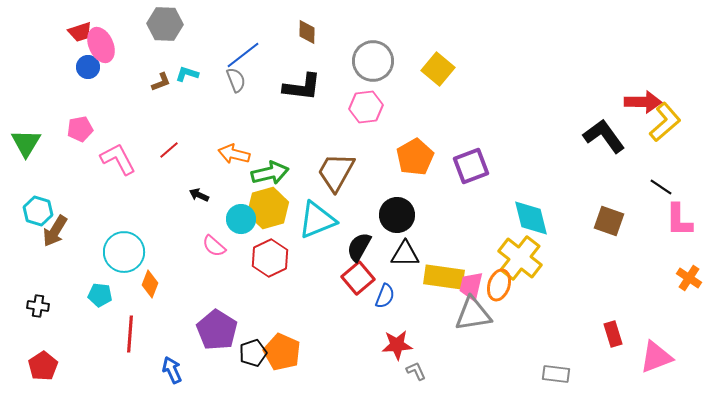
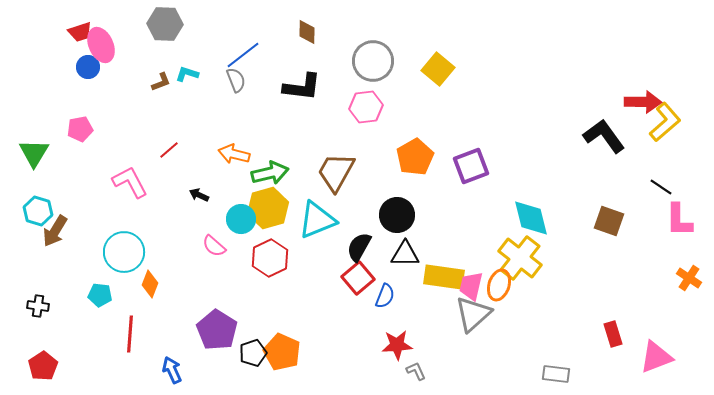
green triangle at (26, 143): moved 8 px right, 10 px down
pink L-shape at (118, 159): moved 12 px right, 23 px down
gray triangle at (473, 314): rotated 33 degrees counterclockwise
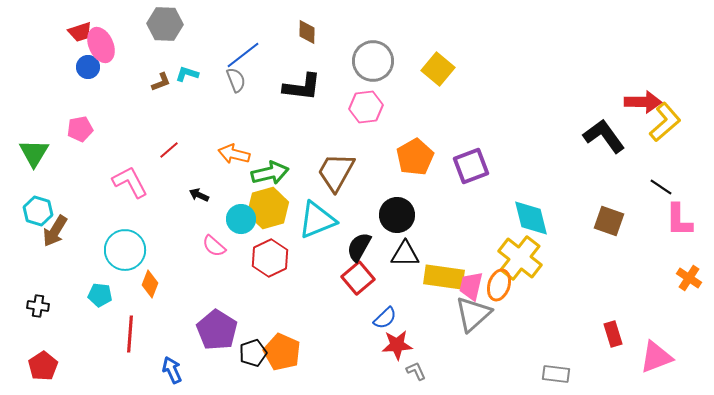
cyan circle at (124, 252): moved 1 px right, 2 px up
blue semicircle at (385, 296): moved 22 px down; rotated 25 degrees clockwise
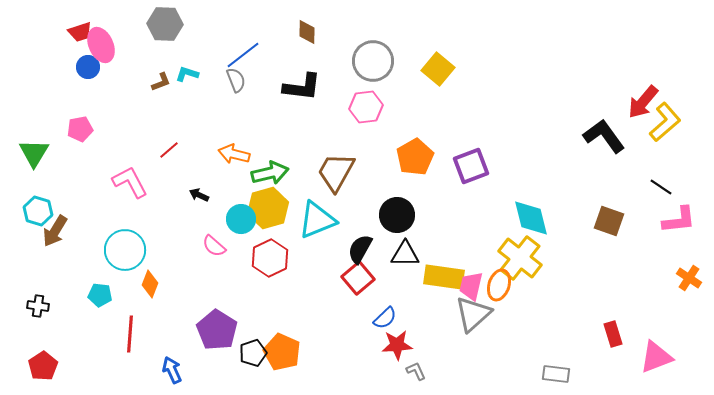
red arrow at (643, 102): rotated 129 degrees clockwise
pink L-shape at (679, 220): rotated 96 degrees counterclockwise
black semicircle at (359, 247): moved 1 px right, 2 px down
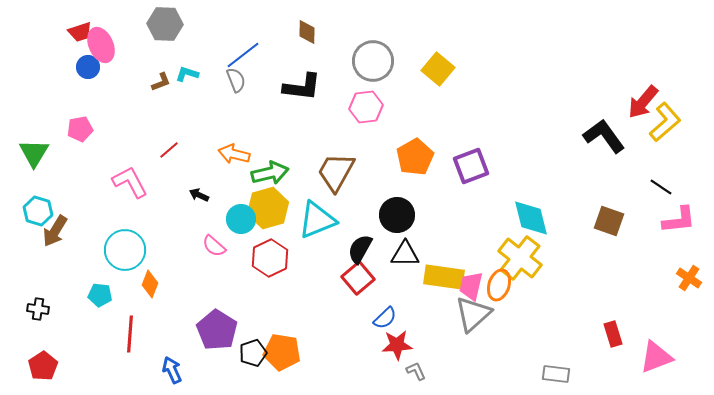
black cross at (38, 306): moved 3 px down
orange pentagon at (282, 352): rotated 15 degrees counterclockwise
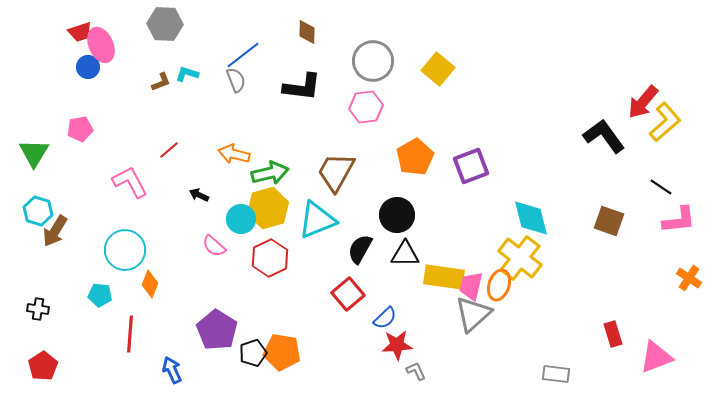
red square at (358, 278): moved 10 px left, 16 px down
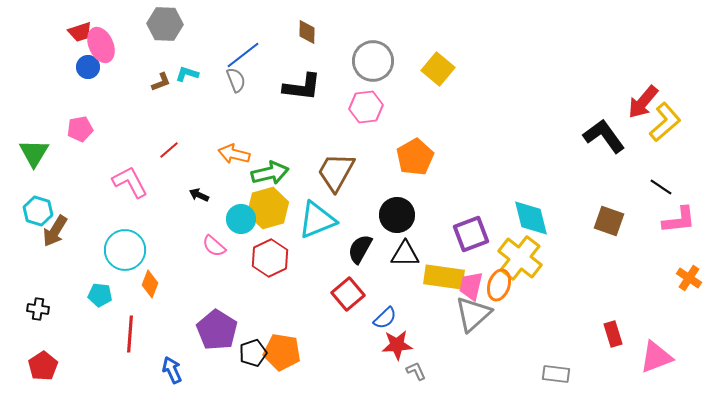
purple square at (471, 166): moved 68 px down
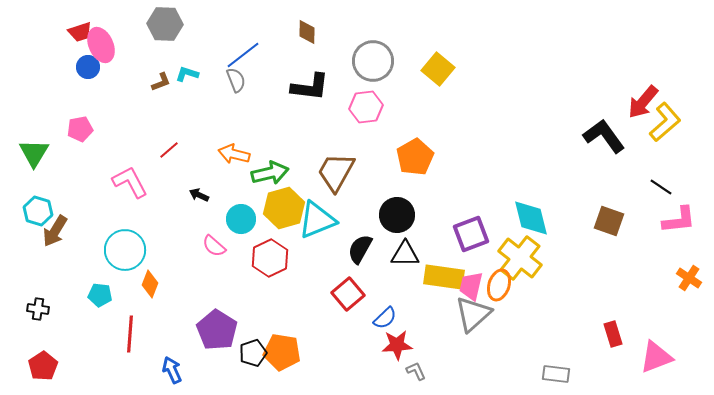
black L-shape at (302, 87): moved 8 px right
yellow hexagon at (268, 208): moved 16 px right
